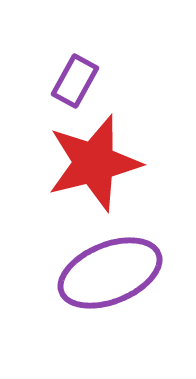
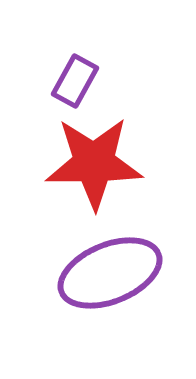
red star: rotated 14 degrees clockwise
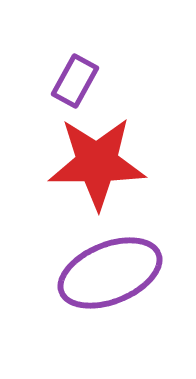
red star: moved 3 px right
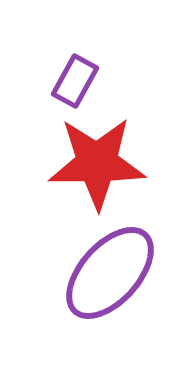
purple ellipse: rotated 26 degrees counterclockwise
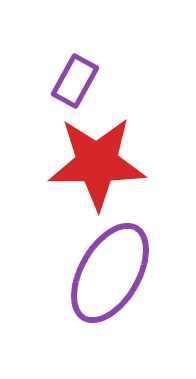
purple ellipse: rotated 12 degrees counterclockwise
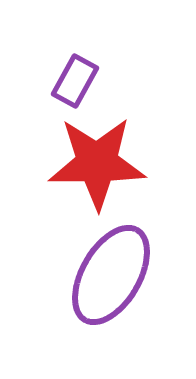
purple ellipse: moved 1 px right, 2 px down
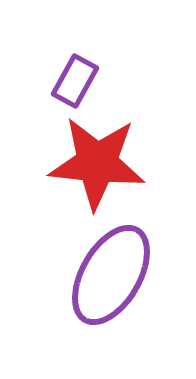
red star: rotated 6 degrees clockwise
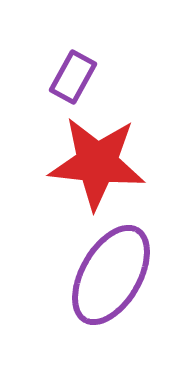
purple rectangle: moved 2 px left, 4 px up
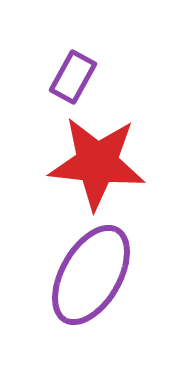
purple ellipse: moved 20 px left
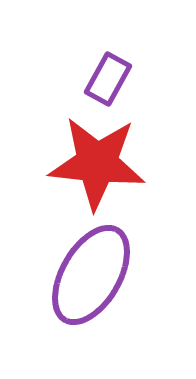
purple rectangle: moved 35 px right, 2 px down
